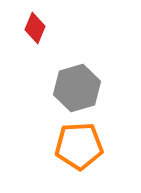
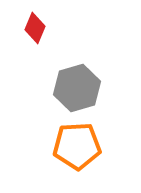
orange pentagon: moved 2 px left
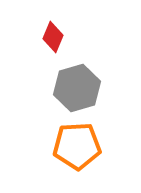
red diamond: moved 18 px right, 9 px down
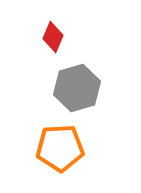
orange pentagon: moved 17 px left, 2 px down
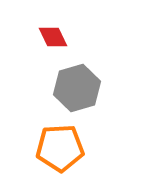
red diamond: rotated 48 degrees counterclockwise
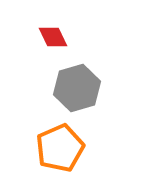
orange pentagon: rotated 21 degrees counterclockwise
